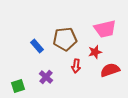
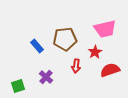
red star: rotated 16 degrees counterclockwise
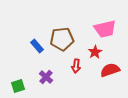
brown pentagon: moved 3 px left
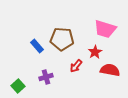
pink trapezoid: rotated 30 degrees clockwise
brown pentagon: rotated 10 degrees clockwise
red arrow: rotated 32 degrees clockwise
red semicircle: rotated 30 degrees clockwise
purple cross: rotated 32 degrees clockwise
green square: rotated 24 degrees counterclockwise
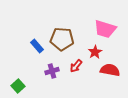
purple cross: moved 6 px right, 6 px up
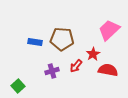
pink trapezoid: moved 4 px right, 1 px down; rotated 120 degrees clockwise
blue rectangle: moved 2 px left, 4 px up; rotated 40 degrees counterclockwise
red star: moved 2 px left, 2 px down
red semicircle: moved 2 px left
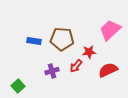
pink trapezoid: moved 1 px right
blue rectangle: moved 1 px left, 1 px up
red star: moved 4 px left, 2 px up; rotated 24 degrees clockwise
red semicircle: rotated 36 degrees counterclockwise
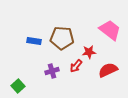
pink trapezoid: rotated 80 degrees clockwise
brown pentagon: moved 1 px up
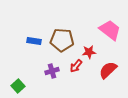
brown pentagon: moved 2 px down
red semicircle: rotated 18 degrees counterclockwise
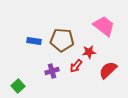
pink trapezoid: moved 6 px left, 4 px up
